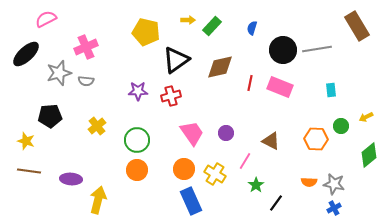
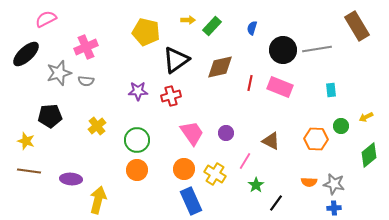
blue cross at (334, 208): rotated 24 degrees clockwise
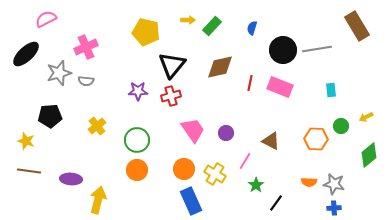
black triangle at (176, 60): moved 4 px left, 5 px down; rotated 16 degrees counterclockwise
pink trapezoid at (192, 133): moved 1 px right, 3 px up
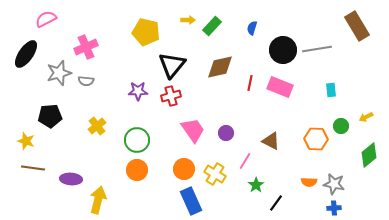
black ellipse at (26, 54): rotated 12 degrees counterclockwise
brown line at (29, 171): moved 4 px right, 3 px up
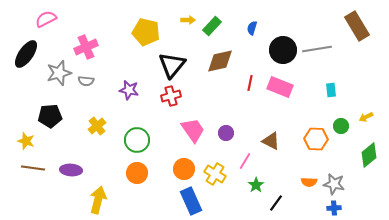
brown diamond at (220, 67): moved 6 px up
purple star at (138, 91): moved 9 px left, 1 px up; rotated 12 degrees clockwise
orange circle at (137, 170): moved 3 px down
purple ellipse at (71, 179): moved 9 px up
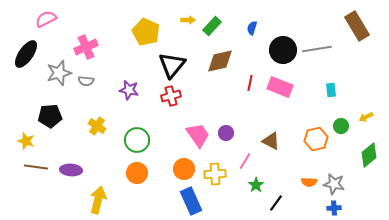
yellow pentagon at (146, 32): rotated 12 degrees clockwise
yellow cross at (97, 126): rotated 18 degrees counterclockwise
pink trapezoid at (193, 130): moved 5 px right, 5 px down
orange hexagon at (316, 139): rotated 15 degrees counterclockwise
brown line at (33, 168): moved 3 px right, 1 px up
yellow cross at (215, 174): rotated 35 degrees counterclockwise
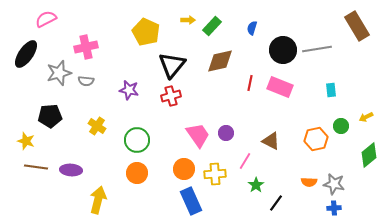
pink cross at (86, 47): rotated 10 degrees clockwise
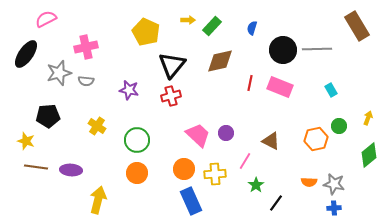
gray line at (317, 49): rotated 8 degrees clockwise
cyan rectangle at (331, 90): rotated 24 degrees counterclockwise
black pentagon at (50, 116): moved 2 px left
yellow arrow at (366, 117): moved 2 px right, 1 px down; rotated 136 degrees clockwise
green circle at (341, 126): moved 2 px left
pink trapezoid at (198, 135): rotated 12 degrees counterclockwise
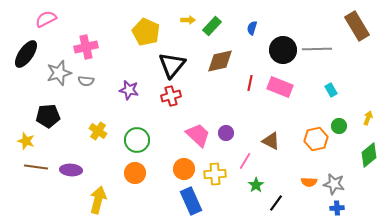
yellow cross at (97, 126): moved 1 px right, 5 px down
orange circle at (137, 173): moved 2 px left
blue cross at (334, 208): moved 3 px right
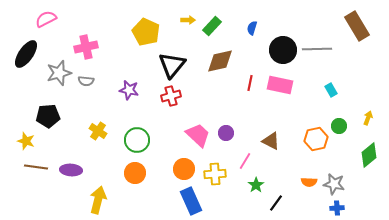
pink rectangle at (280, 87): moved 2 px up; rotated 10 degrees counterclockwise
